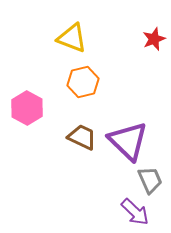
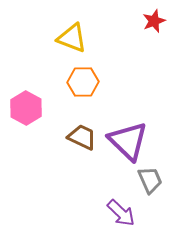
red star: moved 18 px up
orange hexagon: rotated 12 degrees clockwise
pink hexagon: moved 1 px left
purple arrow: moved 14 px left, 1 px down
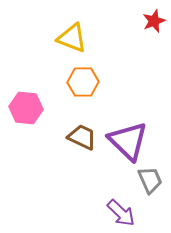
pink hexagon: rotated 24 degrees counterclockwise
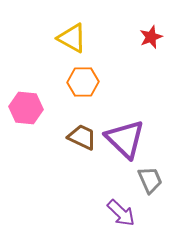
red star: moved 3 px left, 16 px down
yellow triangle: rotated 8 degrees clockwise
purple triangle: moved 3 px left, 2 px up
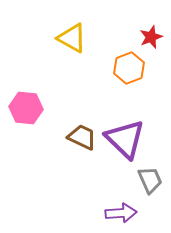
orange hexagon: moved 46 px right, 14 px up; rotated 20 degrees counterclockwise
purple arrow: rotated 48 degrees counterclockwise
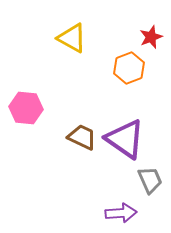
purple triangle: rotated 9 degrees counterclockwise
